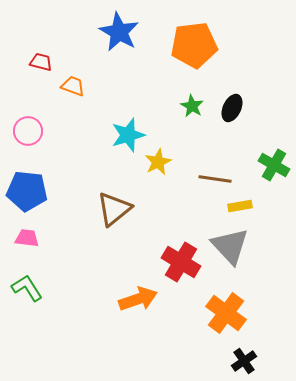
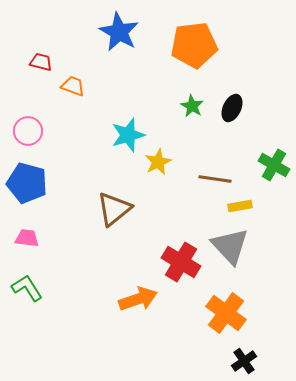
blue pentagon: moved 8 px up; rotated 9 degrees clockwise
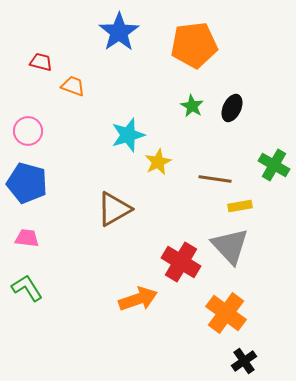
blue star: rotated 9 degrees clockwise
brown triangle: rotated 9 degrees clockwise
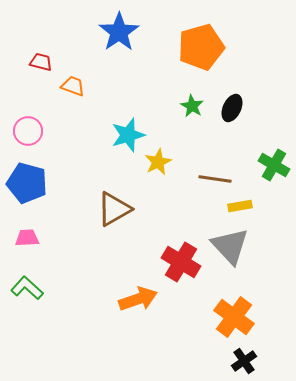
orange pentagon: moved 7 px right, 2 px down; rotated 9 degrees counterclockwise
pink trapezoid: rotated 10 degrees counterclockwise
green L-shape: rotated 16 degrees counterclockwise
orange cross: moved 8 px right, 4 px down
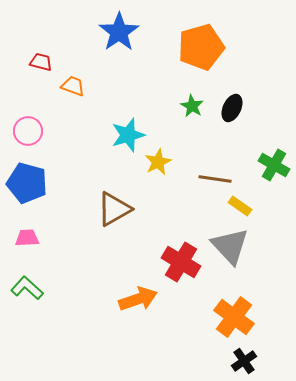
yellow rectangle: rotated 45 degrees clockwise
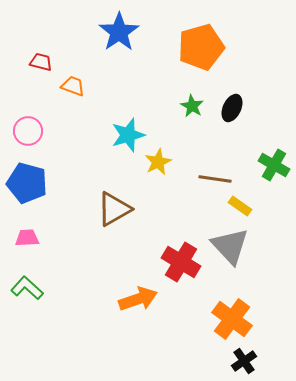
orange cross: moved 2 px left, 2 px down
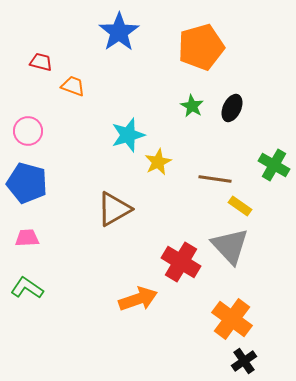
green L-shape: rotated 8 degrees counterclockwise
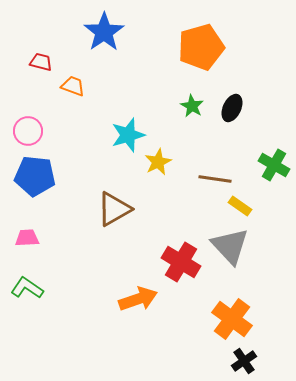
blue star: moved 15 px left
blue pentagon: moved 8 px right, 7 px up; rotated 9 degrees counterclockwise
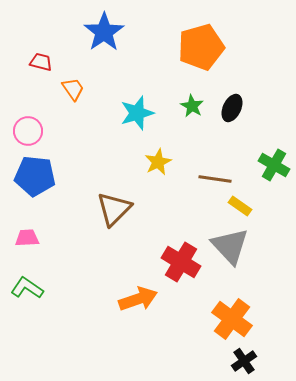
orange trapezoid: moved 3 px down; rotated 35 degrees clockwise
cyan star: moved 9 px right, 22 px up
brown triangle: rotated 15 degrees counterclockwise
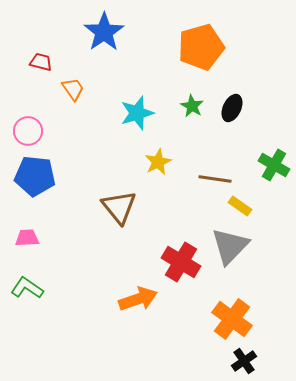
brown triangle: moved 5 px right, 2 px up; rotated 24 degrees counterclockwise
gray triangle: rotated 27 degrees clockwise
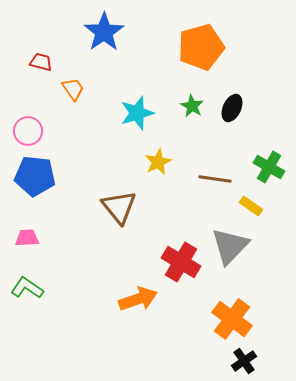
green cross: moved 5 px left, 2 px down
yellow rectangle: moved 11 px right
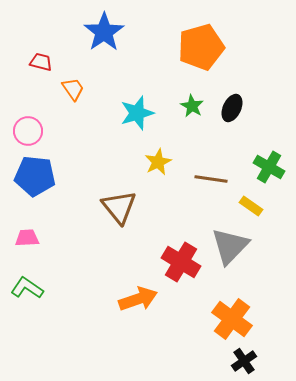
brown line: moved 4 px left
